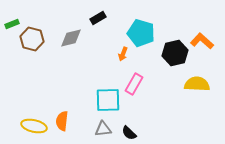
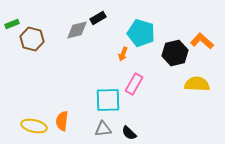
gray diamond: moved 6 px right, 8 px up
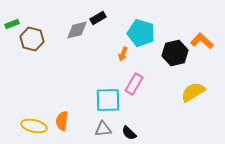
yellow semicircle: moved 4 px left, 8 px down; rotated 35 degrees counterclockwise
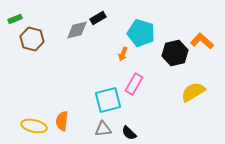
green rectangle: moved 3 px right, 5 px up
cyan square: rotated 12 degrees counterclockwise
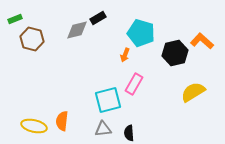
orange arrow: moved 2 px right, 1 px down
black semicircle: rotated 42 degrees clockwise
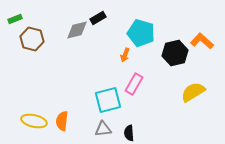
yellow ellipse: moved 5 px up
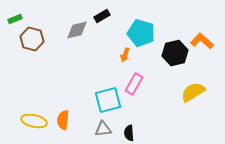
black rectangle: moved 4 px right, 2 px up
orange semicircle: moved 1 px right, 1 px up
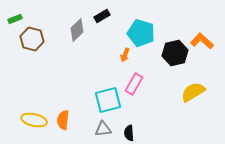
gray diamond: rotated 30 degrees counterclockwise
yellow ellipse: moved 1 px up
